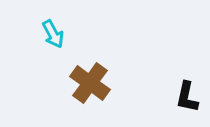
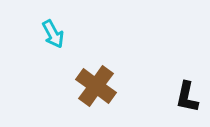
brown cross: moved 6 px right, 3 px down
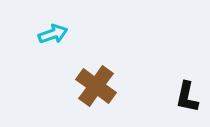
cyan arrow: rotated 80 degrees counterclockwise
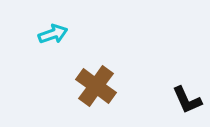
black L-shape: moved 3 px down; rotated 36 degrees counterclockwise
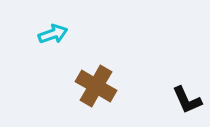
brown cross: rotated 6 degrees counterclockwise
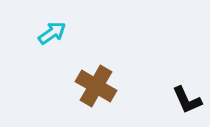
cyan arrow: moved 1 px left, 1 px up; rotated 16 degrees counterclockwise
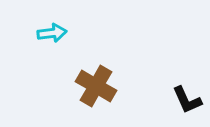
cyan arrow: rotated 28 degrees clockwise
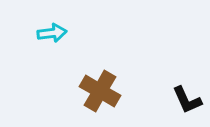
brown cross: moved 4 px right, 5 px down
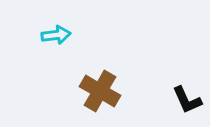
cyan arrow: moved 4 px right, 2 px down
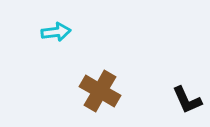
cyan arrow: moved 3 px up
